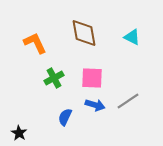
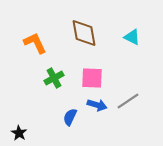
blue arrow: moved 2 px right
blue semicircle: moved 5 px right
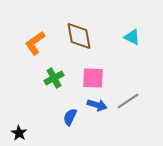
brown diamond: moved 5 px left, 3 px down
orange L-shape: rotated 100 degrees counterclockwise
pink square: moved 1 px right
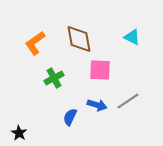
brown diamond: moved 3 px down
pink square: moved 7 px right, 8 px up
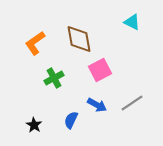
cyan triangle: moved 15 px up
pink square: rotated 30 degrees counterclockwise
gray line: moved 4 px right, 2 px down
blue arrow: rotated 12 degrees clockwise
blue semicircle: moved 1 px right, 3 px down
black star: moved 15 px right, 8 px up
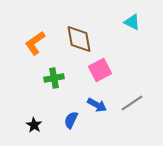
green cross: rotated 18 degrees clockwise
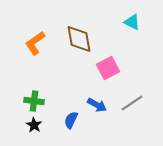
pink square: moved 8 px right, 2 px up
green cross: moved 20 px left, 23 px down; rotated 18 degrees clockwise
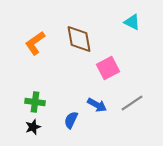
green cross: moved 1 px right, 1 px down
black star: moved 1 px left, 2 px down; rotated 21 degrees clockwise
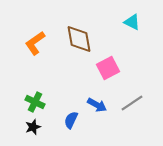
green cross: rotated 18 degrees clockwise
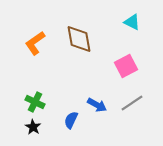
pink square: moved 18 px right, 2 px up
black star: rotated 21 degrees counterclockwise
